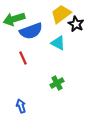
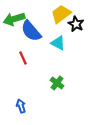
blue semicircle: rotated 70 degrees clockwise
green cross: rotated 24 degrees counterclockwise
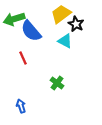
cyan triangle: moved 7 px right, 2 px up
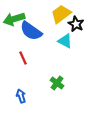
blue semicircle: rotated 15 degrees counterclockwise
blue arrow: moved 10 px up
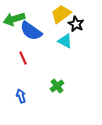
green cross: moved 3 px down; rotated 16 degrees clockwise
